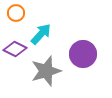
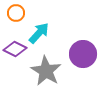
cyan arrow: moved 2 px left, 1 px up
gray star: rotated 24 degrees counterclockwise
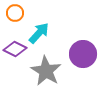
orange circle: moved 1 px left
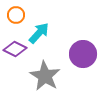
orange circle: moved 1 px right, 2 px down
gray star: moved 1 px left, 5 px down
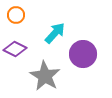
cyan arrow: moved 16 px right
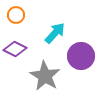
purple circle: moved 2 px left, 2 px down
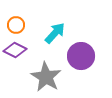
orange circle: moved 10 px down
purple diamond: moved 1 px down
gray star: moved 1 px right, 1 px down
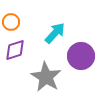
orange circle: moved 5 px left, 3 px up
purple diamond: rotated 45 degrees counterclockwise
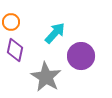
purple diamond: rotated 60 degrees counterclockwise
